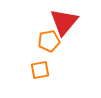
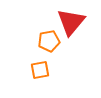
red triangle: moved 7 px right
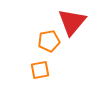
red triangle: moved 1 px right
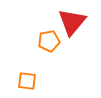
orange square: moved 13 px left, 11 px down; rotated 18 degrees clockwise
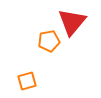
orange square: rotated 24 degrees counterclockwise
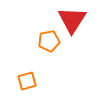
red triangle: moved 2 px up; rotated 8 degrees counterclockwise
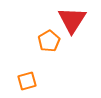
orange pentagon: rotated 20 degrees counterclockwise
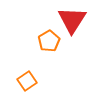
orange square: rotated 18 degrees counterclockwise
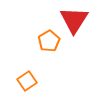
red triangle: moved 2 px right
